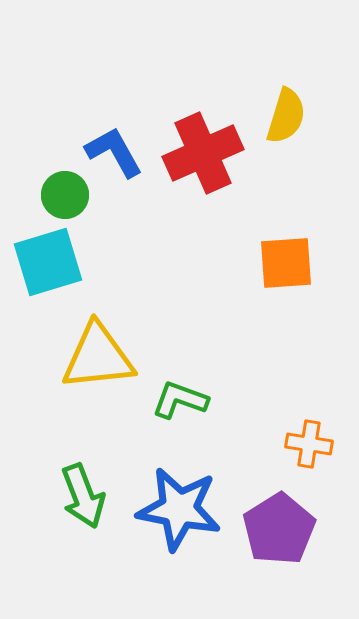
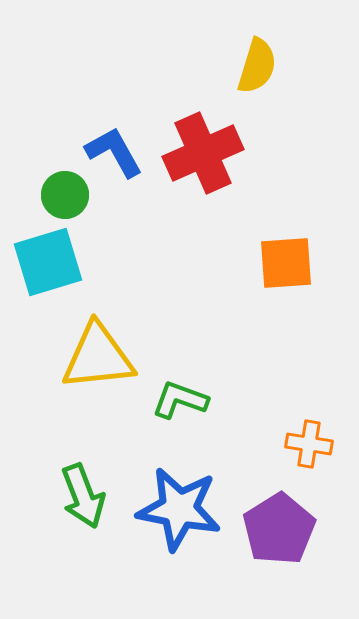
yellow semicircle: moved 29 px left, 50 px up
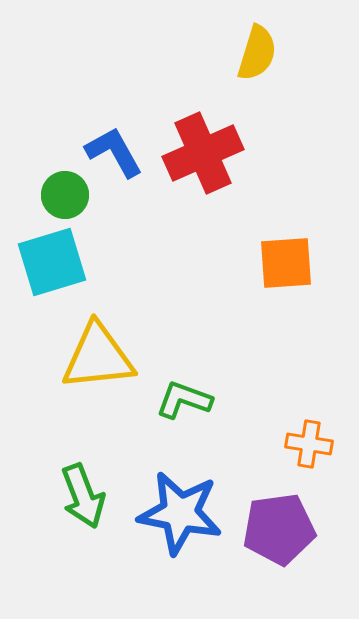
yellow semicircle: moved 13 px up
cyan square: moved 4 px right
green L-shape: moved 4 px right
blue star: moved 1 px right, 4 px down
purple pentagon: rotated 24 degrees clockwise
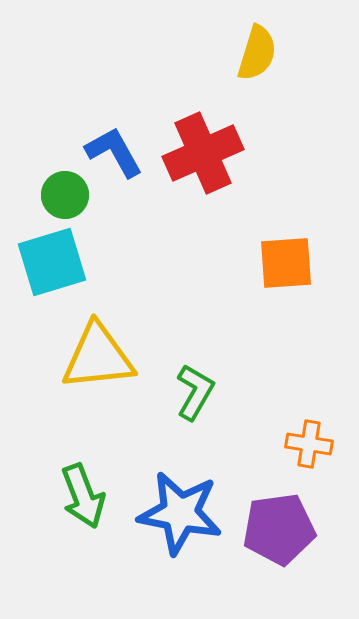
green L-shape: moved 11 px right, 8 px up; rotated 100 degrees clockwise
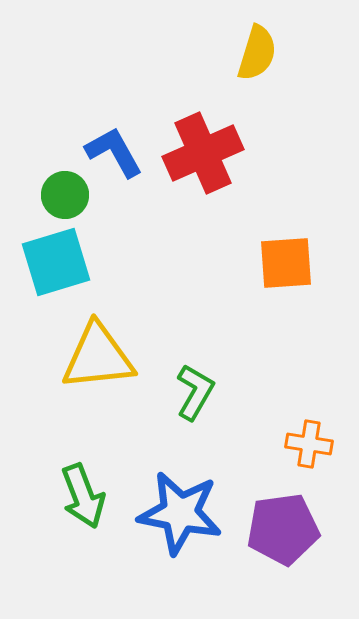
cyan square: moved 4 px right
purple pentagon: moved 4 px right
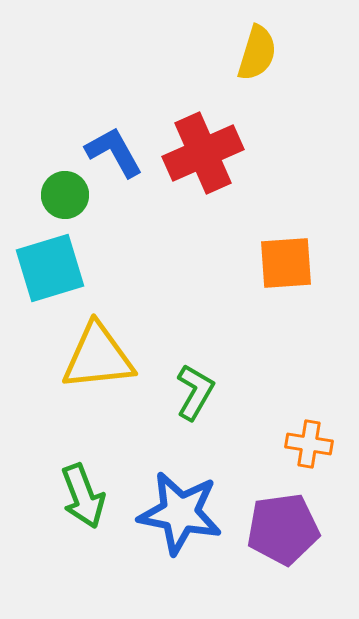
cyan square: moved 6 px left, 6 px down
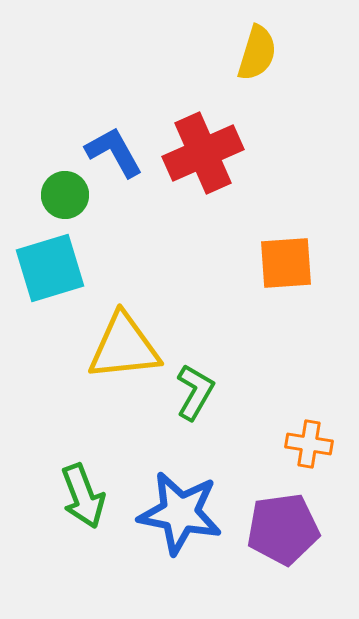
yellow triangle: moved 26 px right, 10 px up
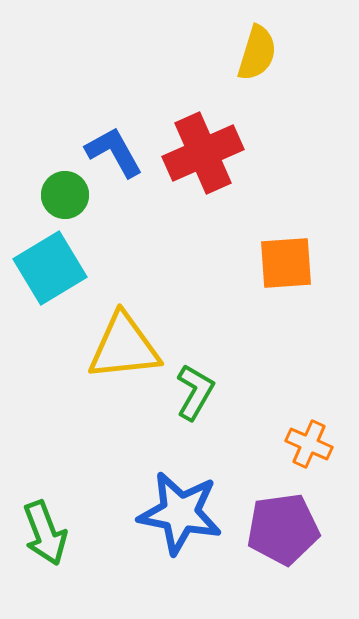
cyan square: rotated 14 degrees counterclockwise
orange cross: rotated 15 degrees clockwise
green arrow: moved 38 px left, 37 px down
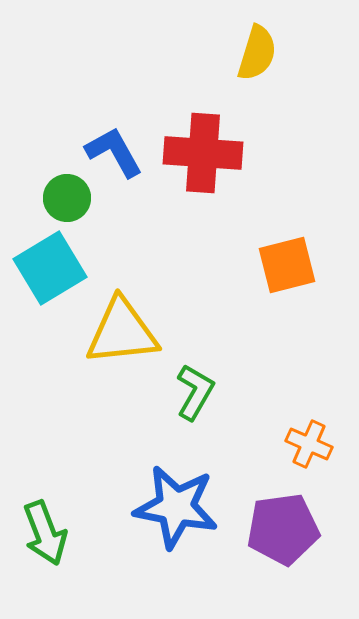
red cross: rotated 28 degrees clockwise
green circle: moved 2 px right, 3 px down
orange square: moved 1 px right, 2 px down; rotated 10 degrees counterclockwise
yellow triangle: moved 2 px left, 15 px up
blue star: moved 4 px left, 6 px up
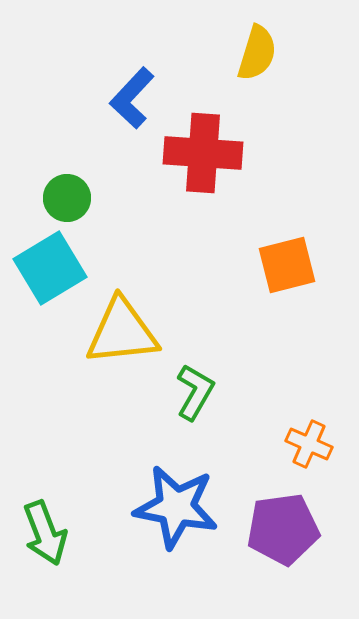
blue L-shape: moved 18 px right, 54 px up; rotated 108 degrees counterclockwise
